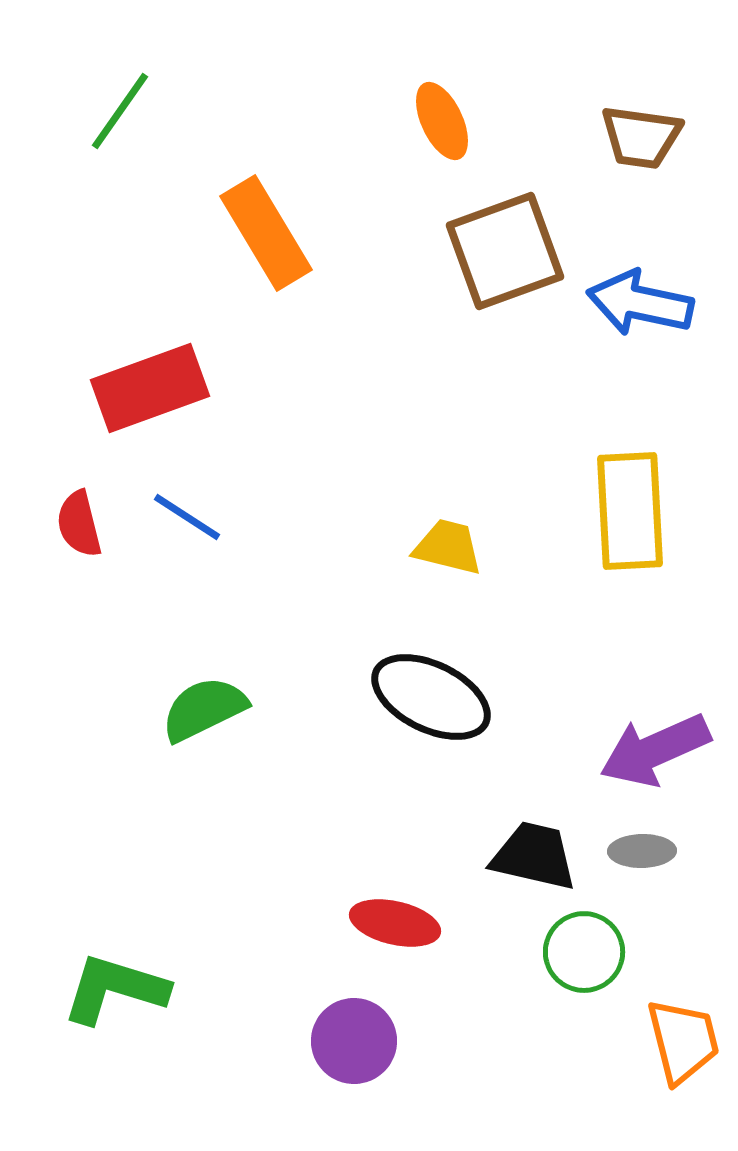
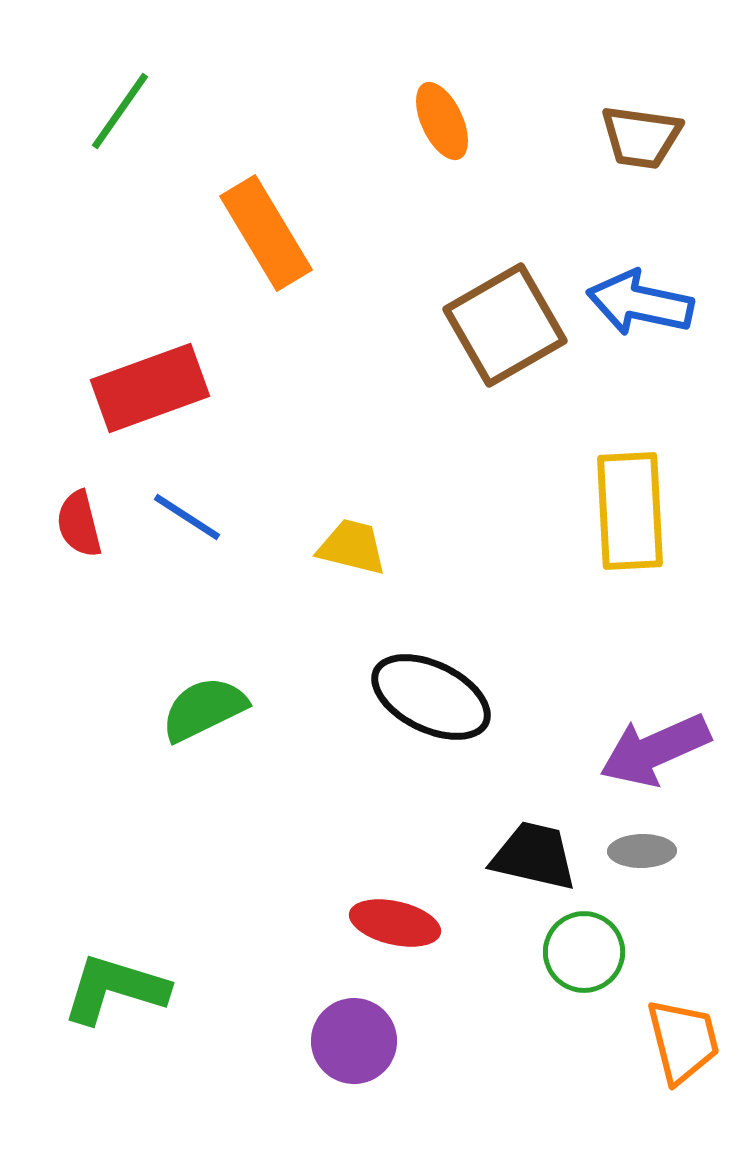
brown square: moved 74 px down; rotated 10 degrees counterclockwise
yellow trapezoid: moved 96 px left
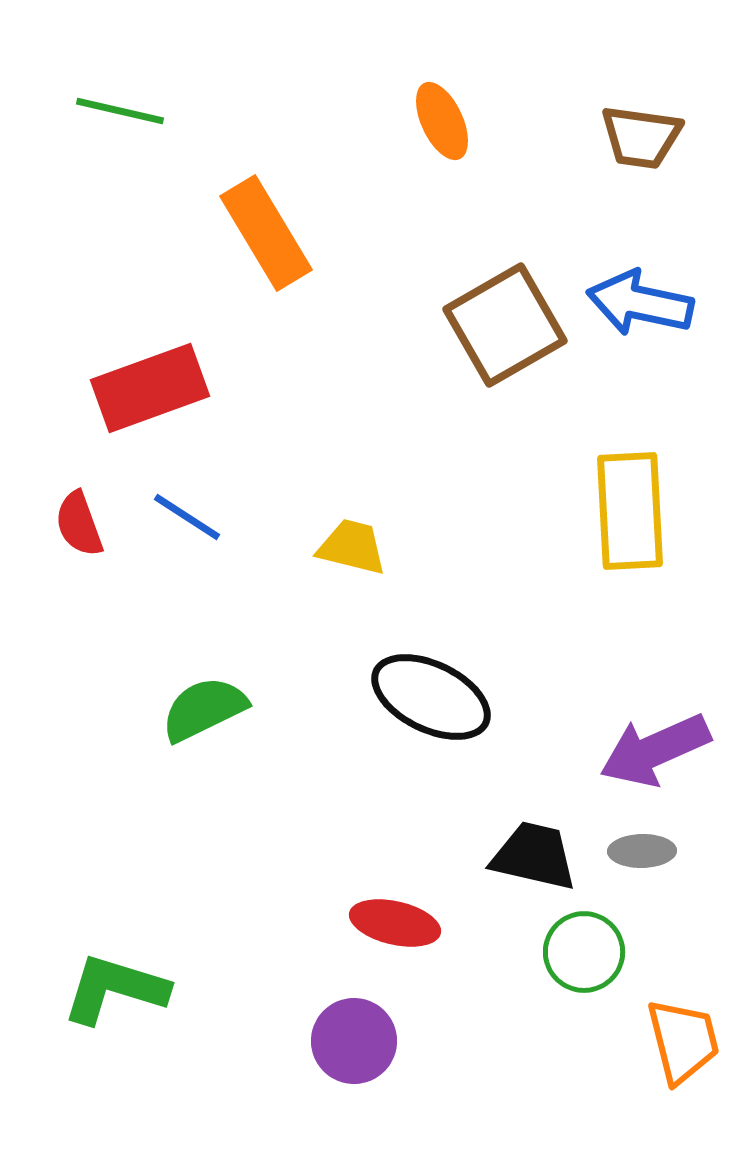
green line: rotated 68 degrees clockwise
red semicircle: rotated 6 degrees counterclockwise
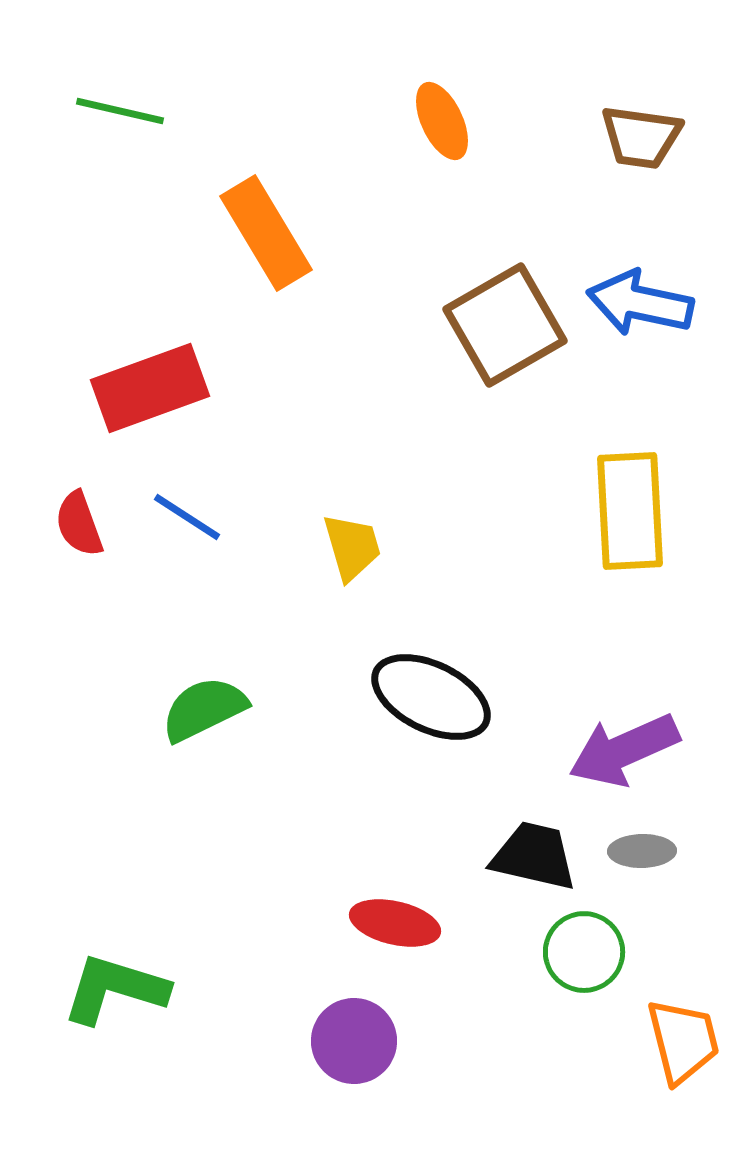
yellow trapezoid: rotated 60 degrees clockwise
purple arrow: moved 31 px left
